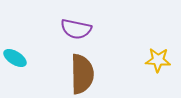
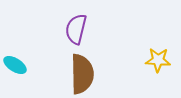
purple semicircle: rotated 92 degrees clockwise
cyan ellipse: moved 7 px down
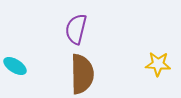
yellow star: moved 4 px down
cyan ellipse: moved 1 px down
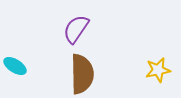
purple semicircle: rotated 20 degrees clockwise
yellow star: moved 6 px down; rotated 15 degrees counterclockwise
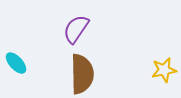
cyan ellipse: moved 1 px right, 3 px up; rotated 15 degrees clockwise
yellow star: moved 6 px right
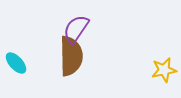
brown semicircle: moved 11 px left, 18 px up
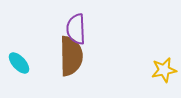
purple semicircle: rotated 36 degrees counterclockwise
cyan ellipse: moved 3 px right
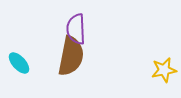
brown semicircle: rotated 12 degrees clockwise
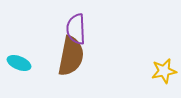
cyan ellipse: rotated 25 degrees counterclockwise
yellow star: moved 1 px down
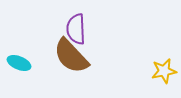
brown semicircle: rotated 126 degrees clockwise
